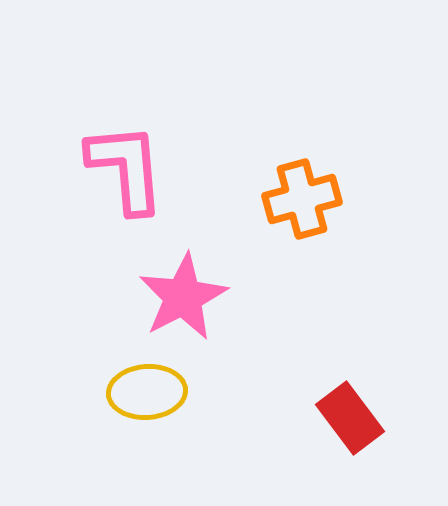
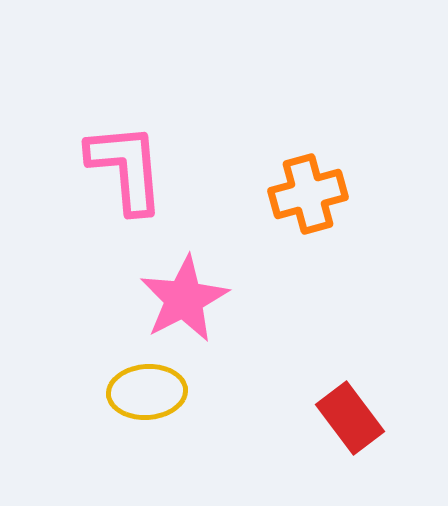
orange cross: moved 6 px right, 5 px up
pink star: moved 1 px right, 2 px down
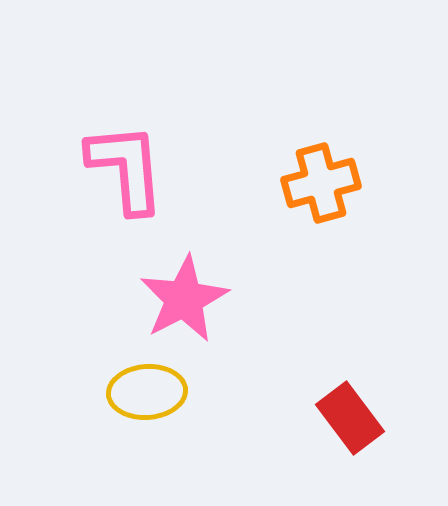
orange cross: moved 13 px right, 11 px up
